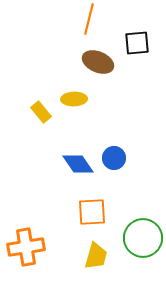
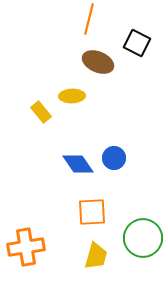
black square: rotated 32 degrees clockwise
yellow ellipse: moved 2 px left, 3 px up
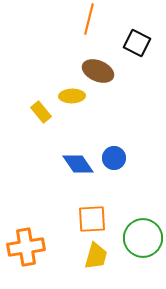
brown ellipse: moved 9 px down
orange square: moved 7 px down
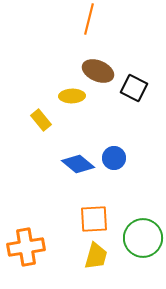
black square: moved 3 px left, 45 px down
yellow rectangle: moved 8 px down
blue diamond: rotated 16 degrees counterclockwise
orange square: moved 2 px right
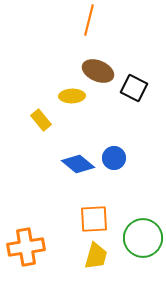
orange line: moved 1 px down
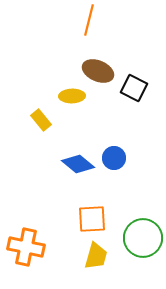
orange square: moved 2 px left
orange cross: rotated 21 degrees clockwise
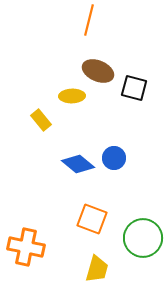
black square: rotated 12 degrees counterclockwise
orange square: rotated 24 degrees clockwise
yellow trapezoid: moved 1 px right, 13 px down
